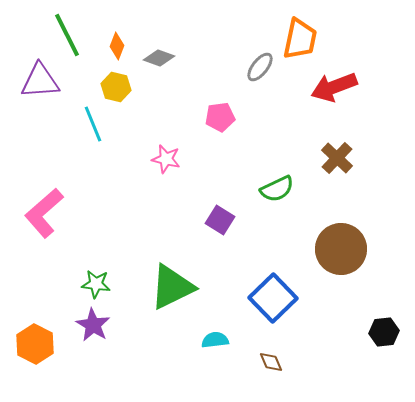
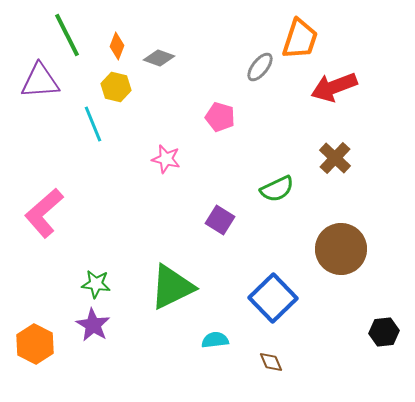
orange trapezoid: rotated 6 degrees clockwise
pink pentagon: rotated 24 degrees clockwise
brown cross: moved 2 px left
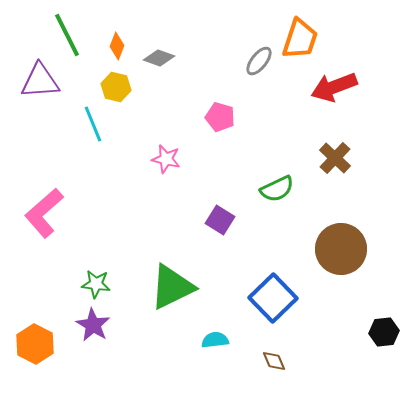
gray ellipse: moved 1 px left, 6 px up
brown diamond: moved 3 px right, 1 px up
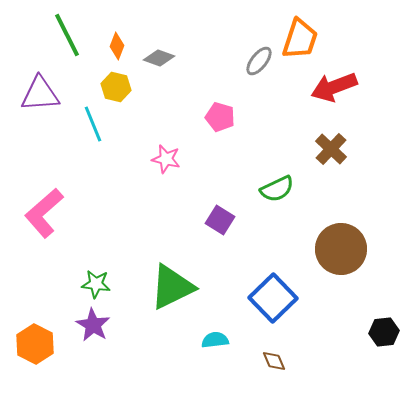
purple triangle: moved 13 px down
brown cross: moved 4 px left, 9 px up
